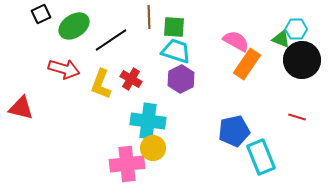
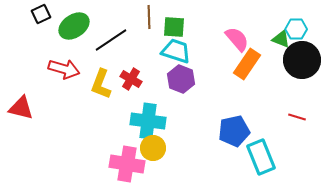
pink semicircle: moved 1 px right, 2 px up; rotated 20 degrees clockwise
purple hexagon: rotated 12 degrees counterclockwise
pink cross: rotated 16 degrees clockwise
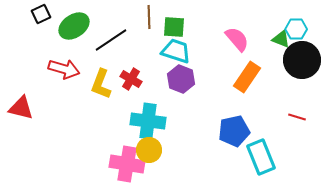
orange rectangle: moved 13 px down
yellow circle: moved 4 px left, 2 px down
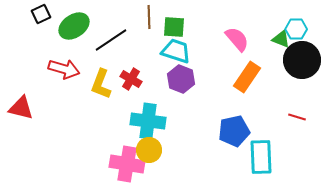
cyan rectangle: rotated 20 degrees clockwise
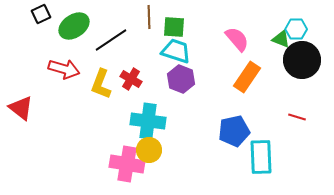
red triangle: rotated 24 degrees clockwise
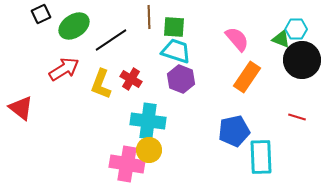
red arrow: rotated 48 degrees counterclockwise
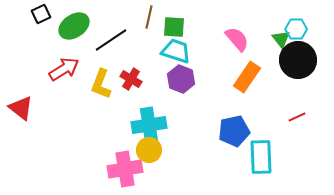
brown line: rotated 15 degrees clockwise
green triangle: rotated 30 degrees clockwise
black circle: moved 4 px left
red line: rotated 42 degrees counterclockwise
cyan cross: moved 1 px right, 4 px down; rotated 16 degrees counterclockwise
pink cross: moved 2 px left, 5 px down; rotated 20 degrees counterclockwise
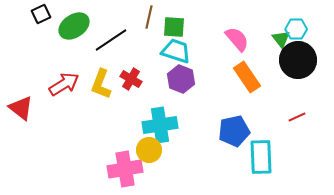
red arrow: moved 15 px down
orange rectangle: rotated 68 degrees counterclockwise
cyan cross: moved 11 px right
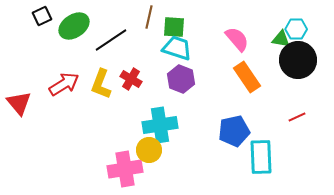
black square: moved 1 px right, 2 px down
green triangle: rotated 42 degrees counterclockwise
cyan trapezoid: moved 1 px right, 3 px up
red triangle: moved 2 px left, 5 px up; rotated 12 degrees clockwise
